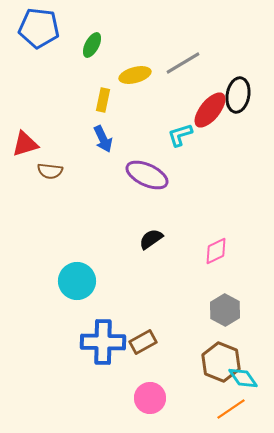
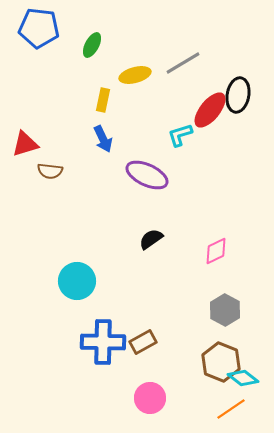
cyan diamond: rotated 16 degrees counterclockwise
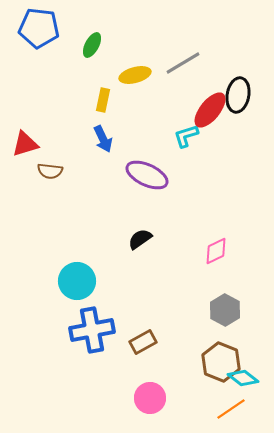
cyan L-shape: moved 6 px right, 1 px down
black semicircle: moved 11 px left
blue cross: moved 11 px left, 12 px up; rotated 12 degrees counterclockwise
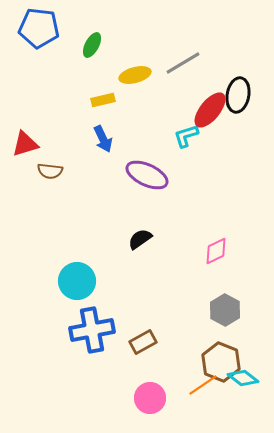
yellow rectangle: rotated 65 degrees clockwise
orange line: moved 28 px left, 24 px up
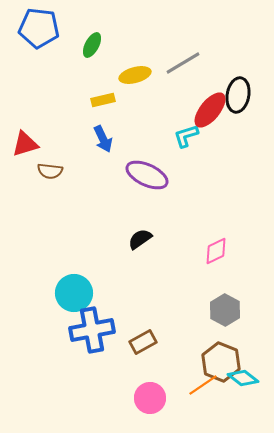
cyan circle: moved 3 px left, 12 px down
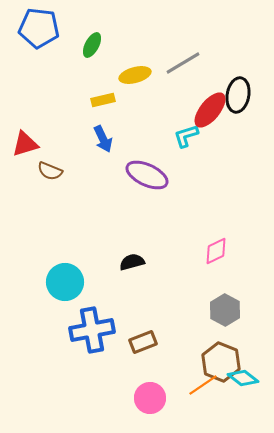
brown semicircle: rotated 15 degrees clockwise
black semicircle: moved 8 px left, 23 px down; rotated 20 degrees clockwise
cyan circle: moved 9 px left, 11 px up
brown rectangle: rotated 8 degrees clockwise
